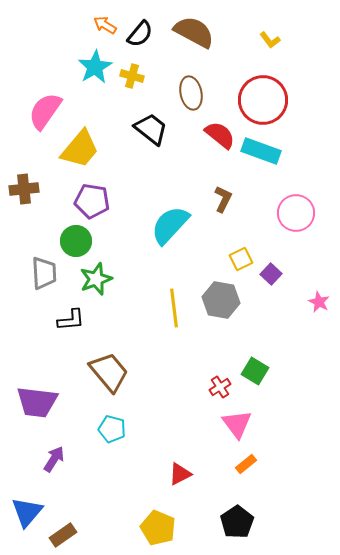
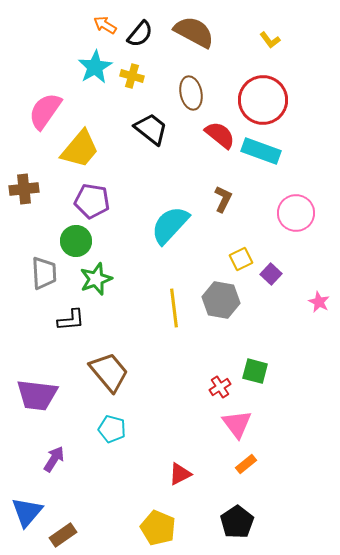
green square: rotated 16 degrees counterclockwise
purple trapezoid: moved 7 px up
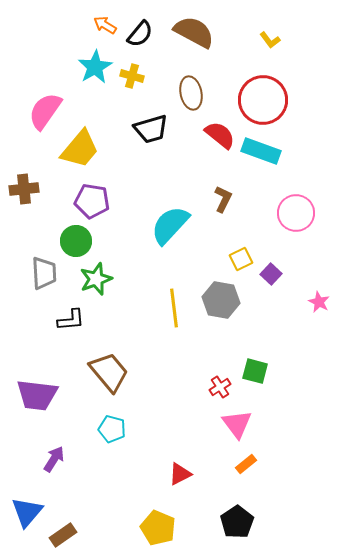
black trapezoid: rotated 126 degrees clockwise
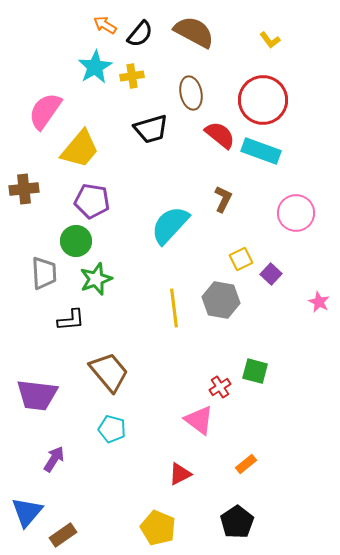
yellow cross: rotated 25 degrees counterclockwise
pink triangle: moved 38 px left, 4 px up; rotated 16 degrees counterclockwise
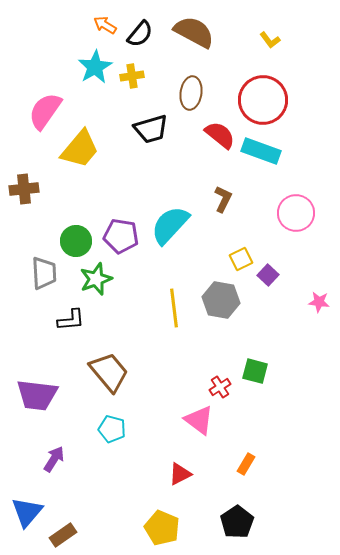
brown ellipse: rotated 20 degrees clockwise
purple pentagon: moved 29 px right, 35 px down
purple square: moved 3 px left, 1 px down
pink star: rotated 20 degrees counterclockwise
orange rectangle: rotated 20 degrees counterclockwise
yellow pentagon: moved 4 px right
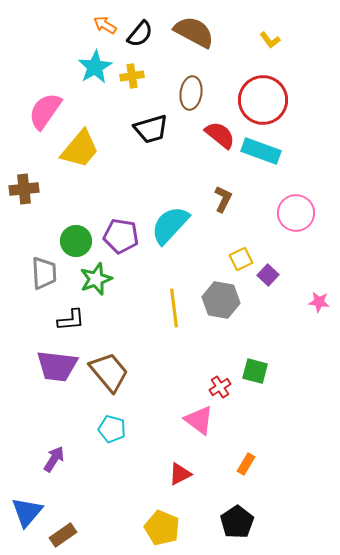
purple trapezoid: moved 20 px right, 29 px up
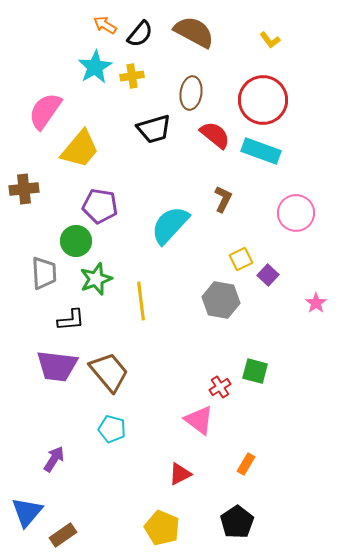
black trapezoid: moved 3 px right
red semicircle: moved 5 px left
purple pentagon: moved 21 px left, 30 px up
pink star: moved 3 px left, 1 px down; rotated 30 degrees clockwise
yellow line: moved 33 px left, 7 px up
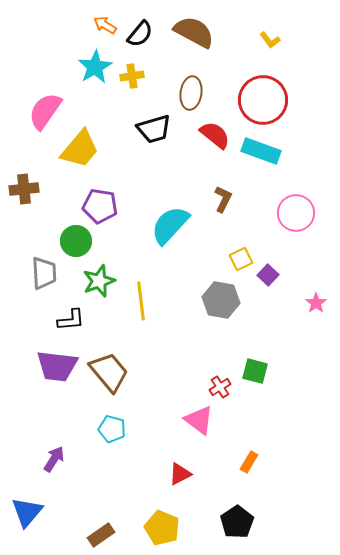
green star: moved 3 px right, 2 px down
orange rectangle: moved 3 px right, 2 px up
brown rectangle: moved 38 px right
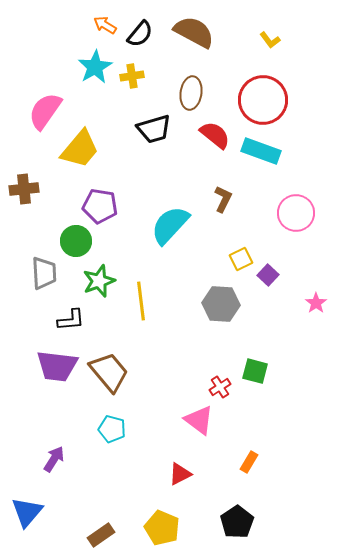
gray hexagon: moved 4 px down; rotated 6 degrees counterclockwise
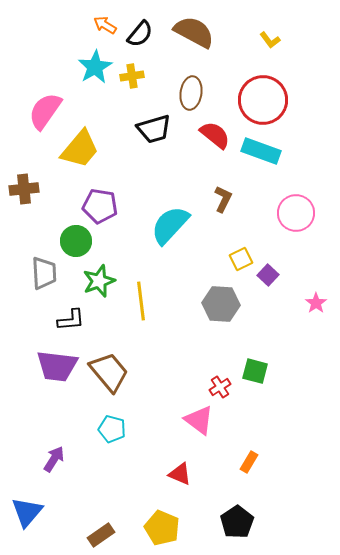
red triangle: rotated 50 degrees clockwise
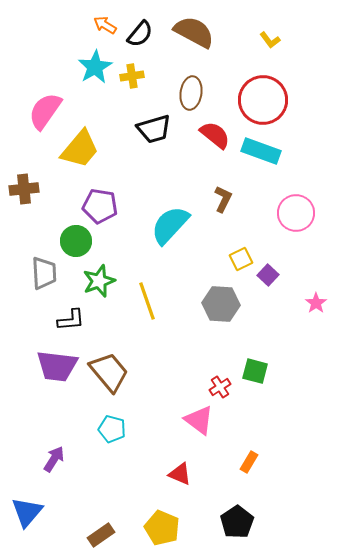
yellow line: moved 6 px right; rotated 12 degrees counterclockwise
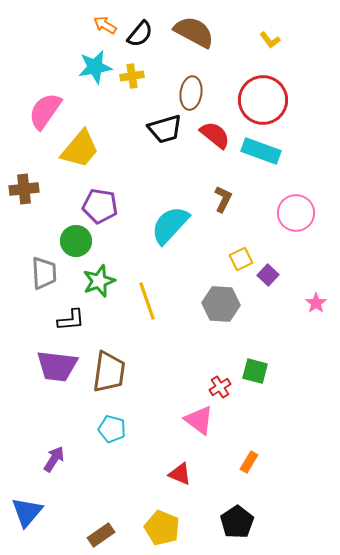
cyan star: rotated 20 degrees clockwise
black trapezoid: moved 11 px right
brown trapezoid: rotated 48 degrees clockwise
